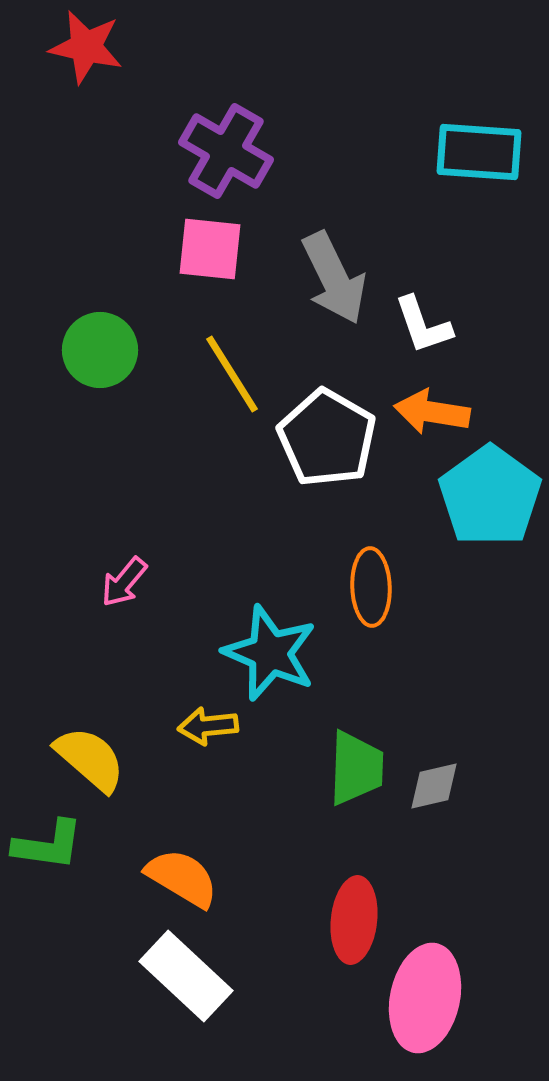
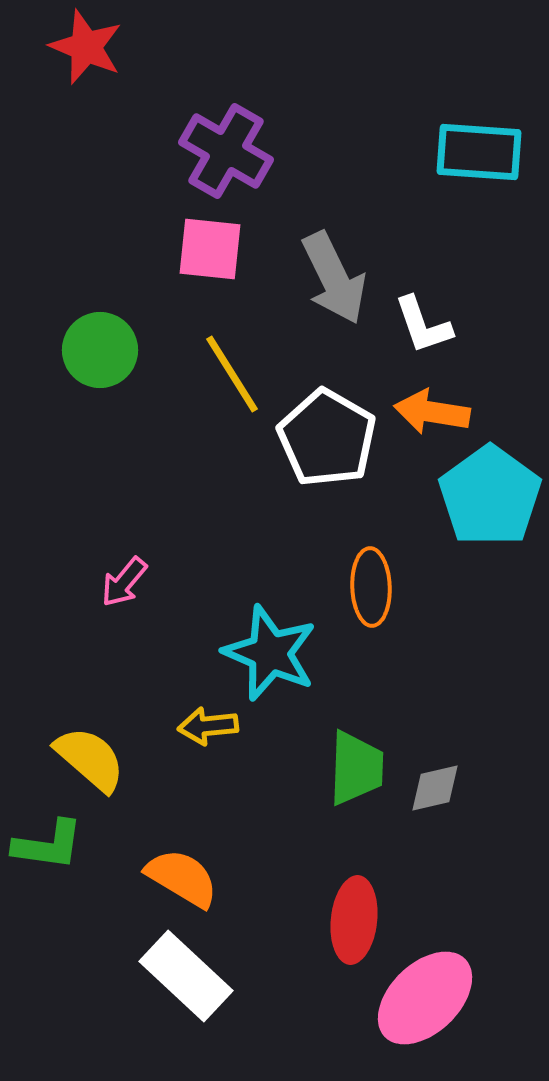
red star: rotated 10 degrees clockwise
gray diamond: moved 1 px right, 2 px down
pink ellipse: rotated 34 degrees clockwise
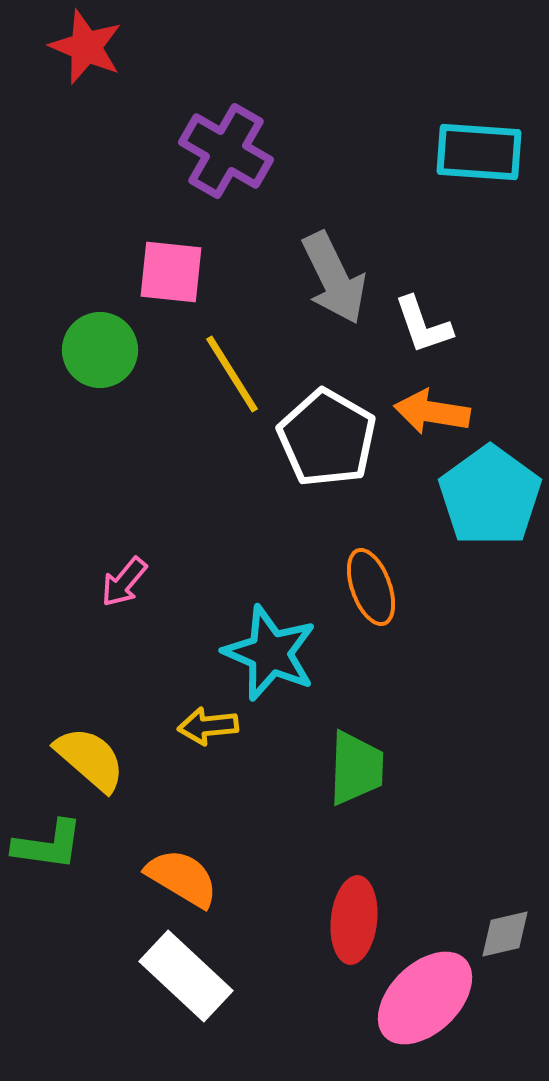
pink square: moved 39 px left, 23 px down
orange ellipse: rotated 18 degrees counterclockwise
gray diamond: moved 70 px right, 146 px down
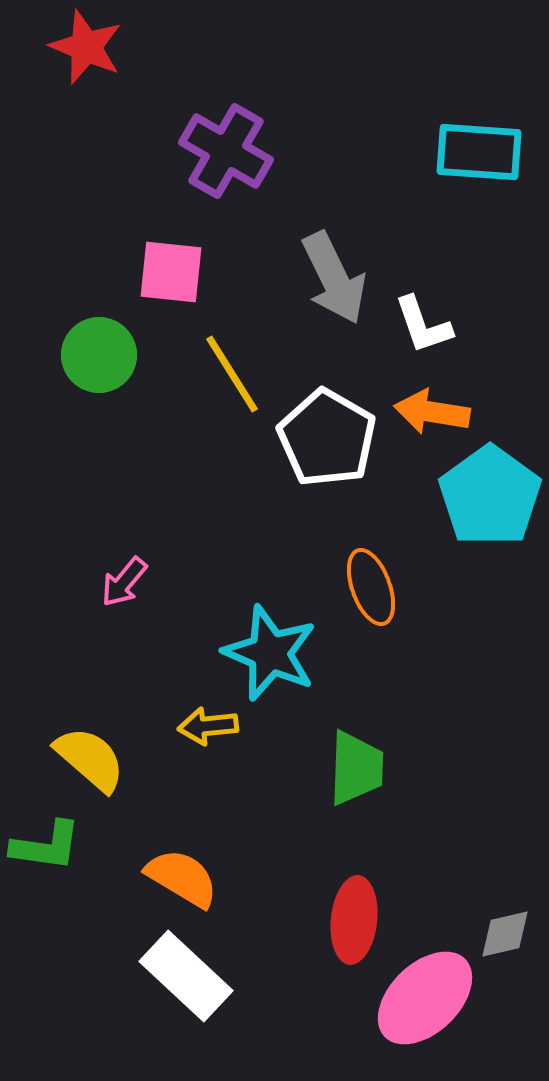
green circle: moved 1 px left, 5 px down
green L-shape: moved 2 px left, 1 px down
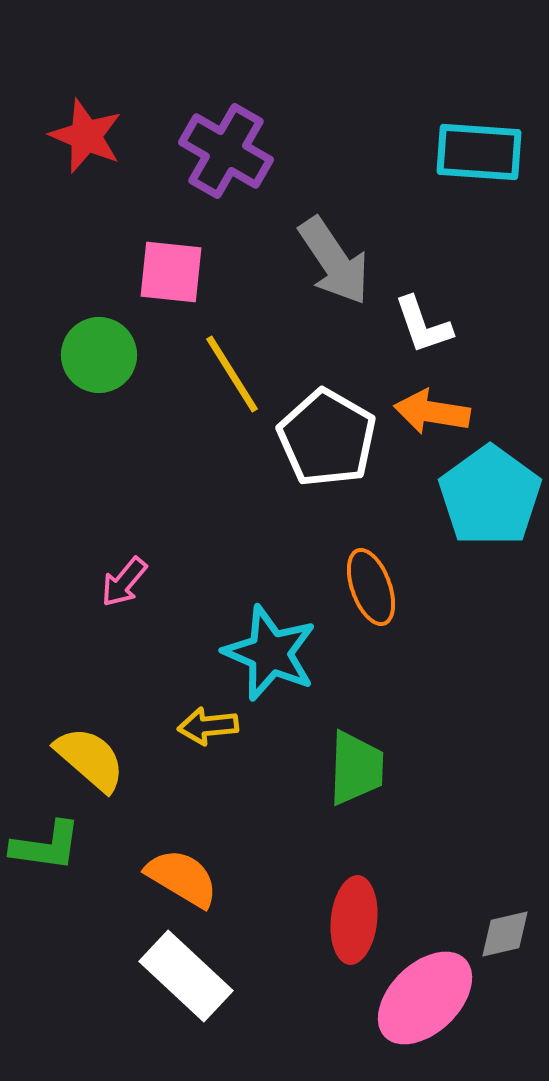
red star: moved 89 px down
gray arrow: moved 17 px up; rotated 8 degrees counterclockwise
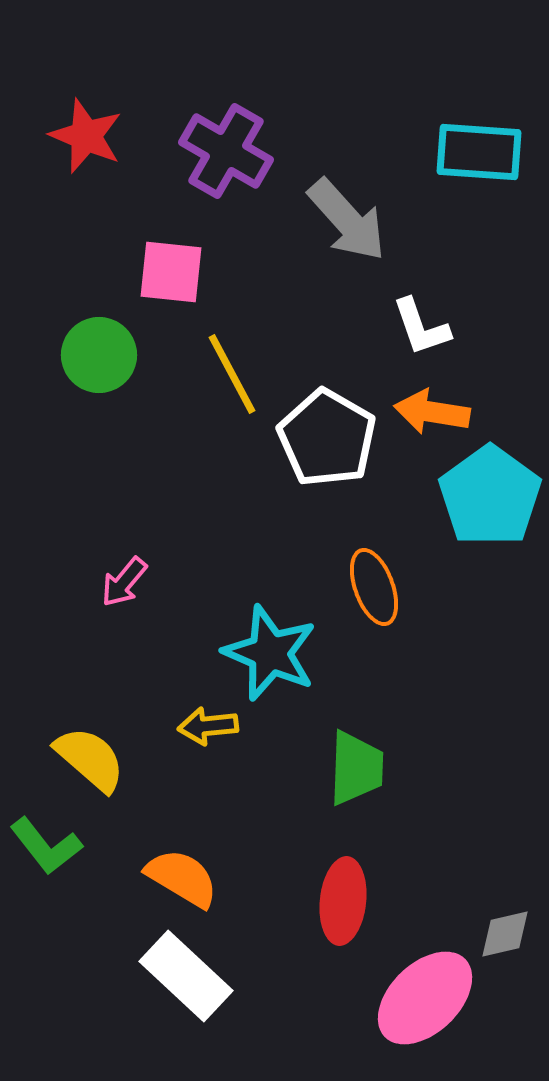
gray arrow: moved 13 px right, 41 px up; rotated 8 degrees counterclockwise
white L-shape: moved 2 px left, 2 px down
yellow line: rotated 4 degrees clockwise
orange ellipse: moved 3 px right
green L-shape: rotated 44 degrees clockwise
red ellipse: moved 11 px left, 19 px up
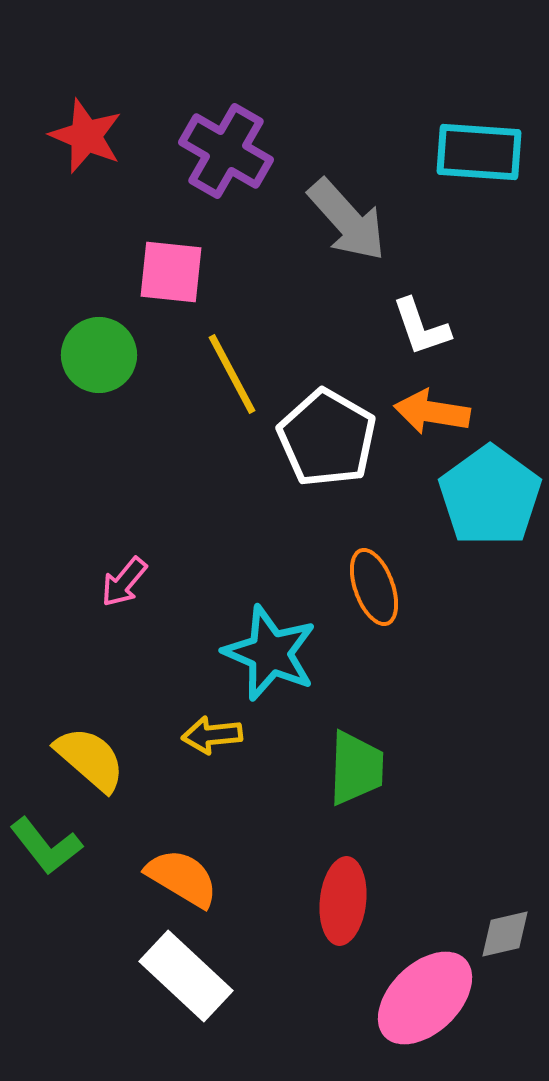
yellow arrow: moved 4 px right, 9 px down
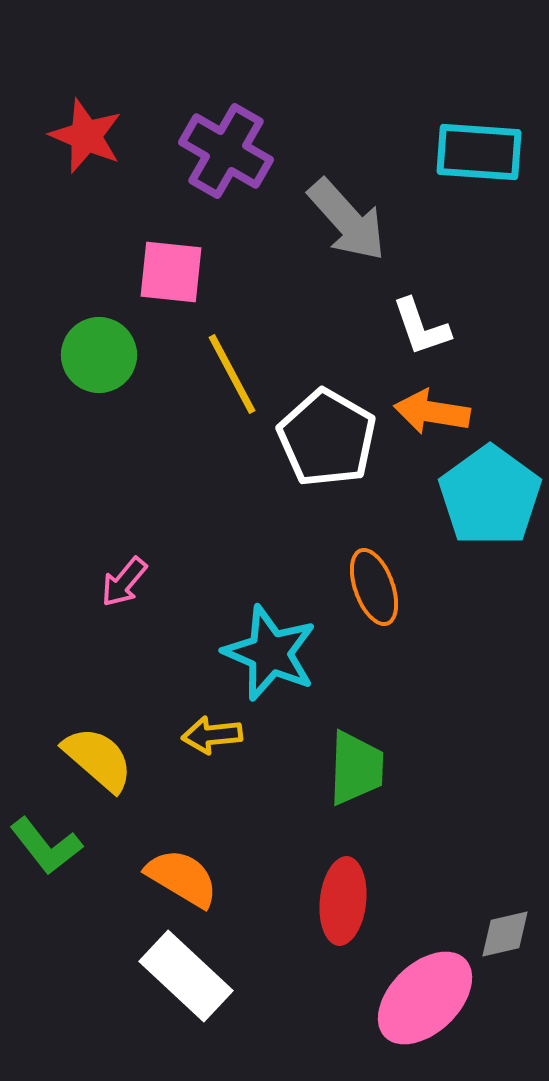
yellow semicircle: moved 8 px right
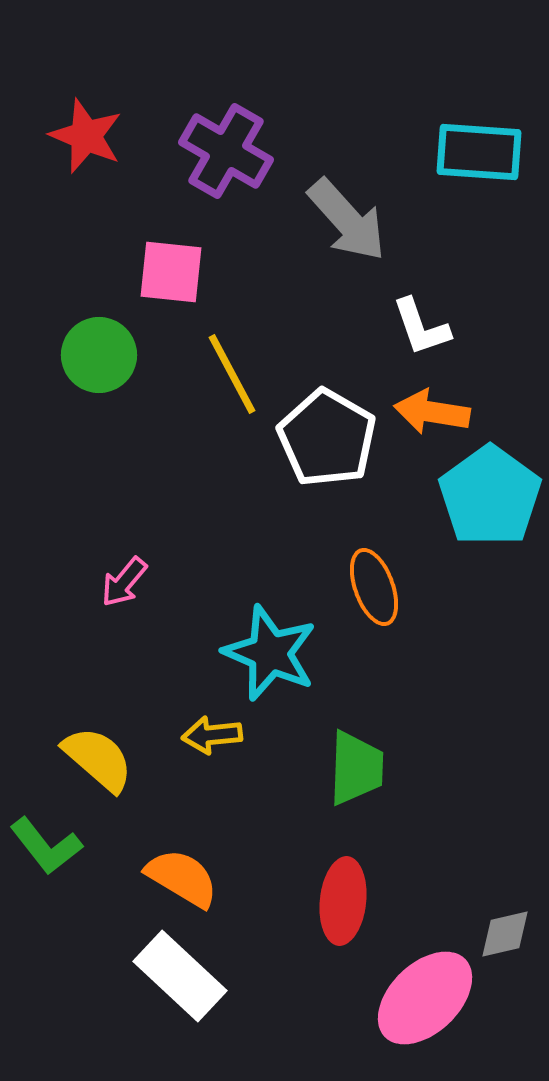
white rectangle: moved 6 px left
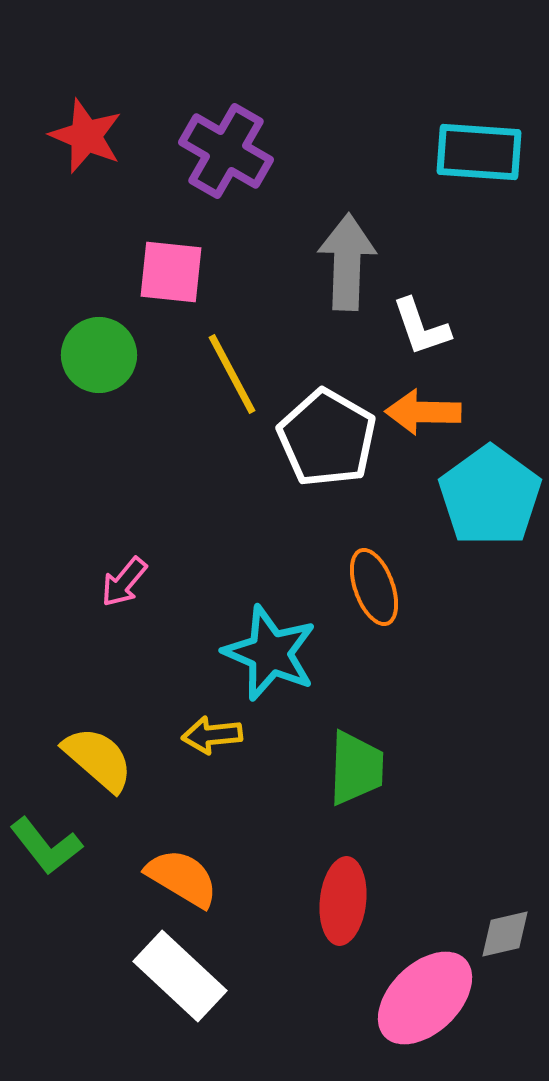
gray arrow: moved 42 px down; rotated 136 degrees counterclockwise
orange arrow: moved 9 px left; rotated 8 degrees counterclockwise
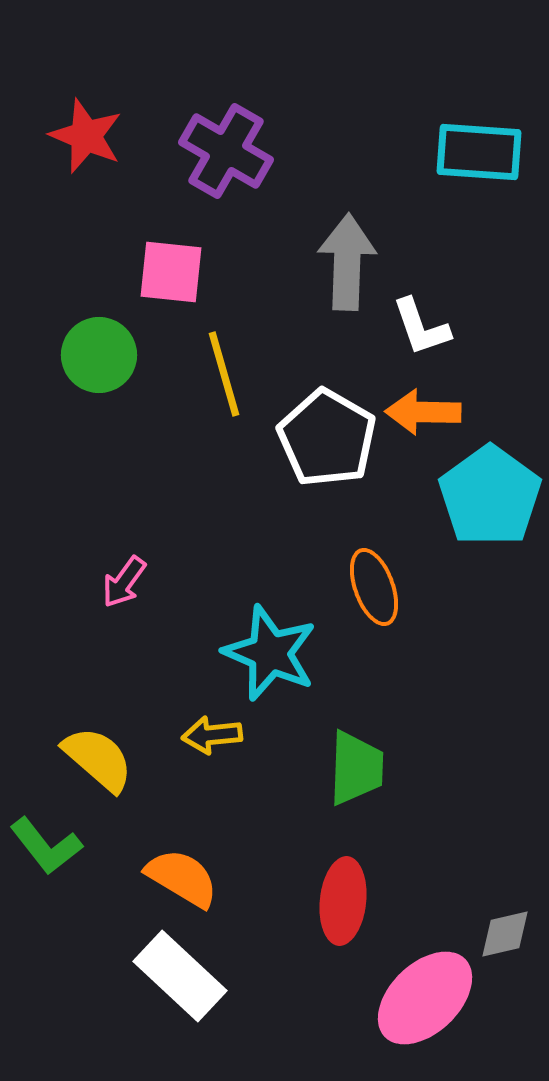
yellow line: moved 8 px left; rotated 12 degrees clockwise
pink arrow: rotated 4 degrees counterclockwise
